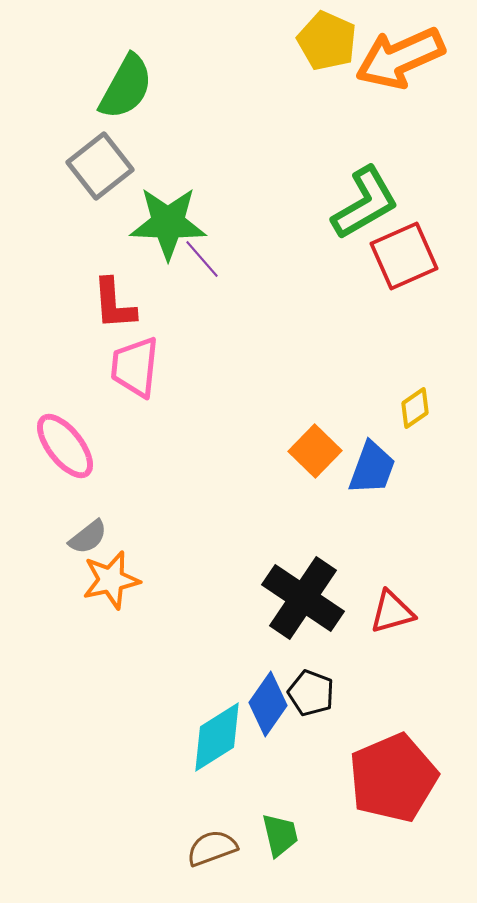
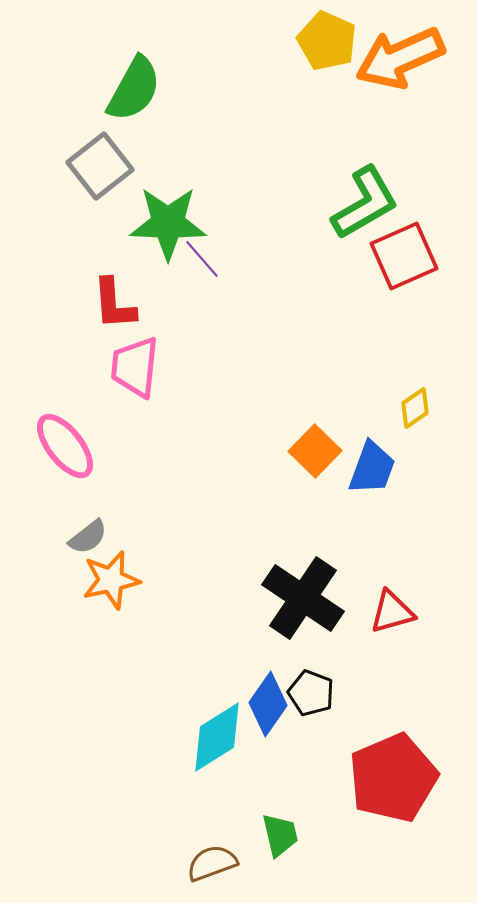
green semicircle: moved 8 px right, 2 px down
brown semicircle: moved 15 px down
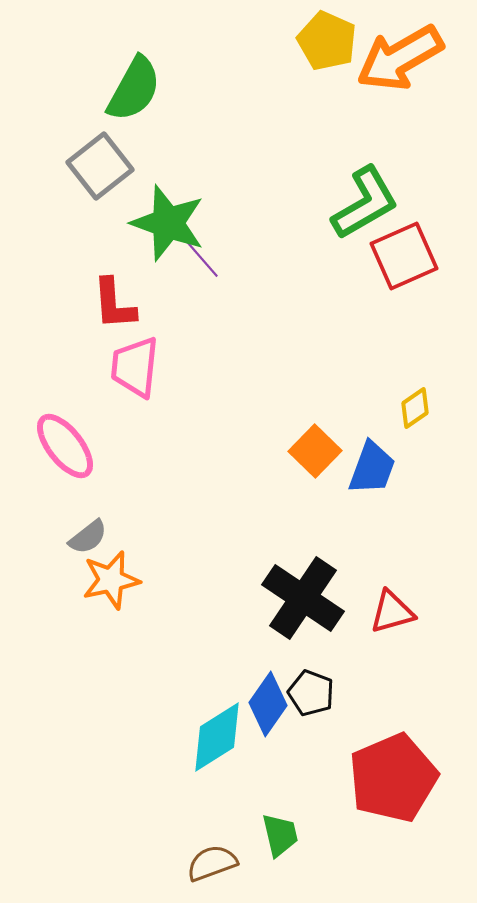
orange arrow: rotated 6 degrees counterclockwise
green star: rotated 18 degrees clockwise
